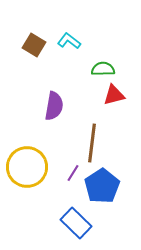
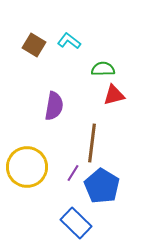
blue pentagon: rotated 8 degrees counterclockwise
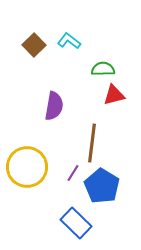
brown square: rotated 15 degrees clockwise
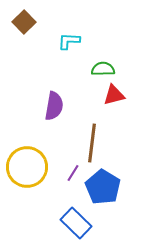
cyan L-shape: rotated 35 degrees counterclockwise
brown square: moved 10 px left, 23 px up
blue pentagon: moved 1 px right, 1 px down
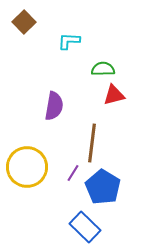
blue rectangle: moved 9 px right, 4 px down
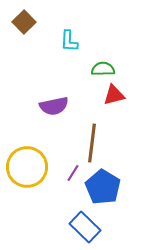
cyan L-shape: rotated 90 degrees counterclockwise
purple semicircle: rotated 68 degrees clockwise
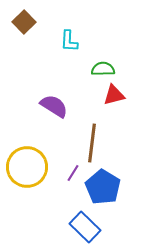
purple semicircle: rotated 136 degrees counterclockwise
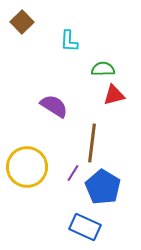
brown square: moved 2 px left
blue rectangle: rotated 20 degrees counterclockwise
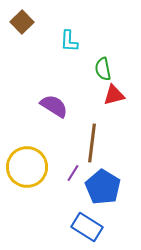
green semicircle: rotated 100 degrees counterclockwise
blue rectangle: moved 2 px right; rotated 8 degrees clockwise
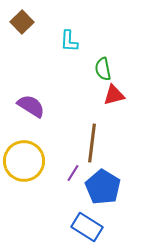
purple semicircle: moved 23 px left
yellow circle: moved 3 px left, 6 px up
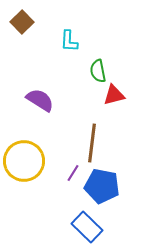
green semicircle: moved 5 px left, 2 px down
purple semicircle: moved 9 px right, 6 px up
blue pentagon: moved 1 px left, 1 px up; rotated 20 degrees counterclockwise
blue rectangle: rotated 12 degrees clockwise
